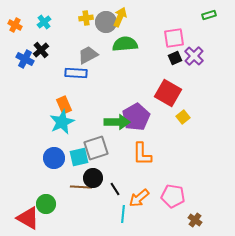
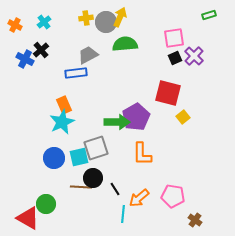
blue rectangle: rotated 10 degrees counterclockwise
red square: rotated 16 degrees counterclockwise
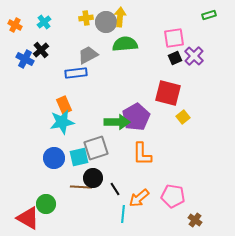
yellow arrow: rotated 18 degrees counterclockwise
cyan star: rotated 15 degrees clockwise
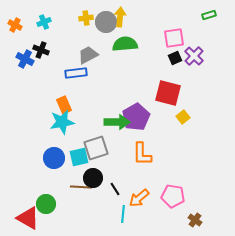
cyan cross: rotated 16 degrees clockwise
black cross: rotated 28 degrees counterclockwise
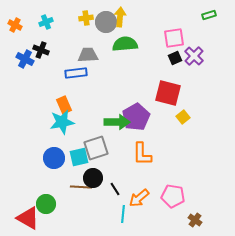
cyan cross: moved 2 px right
gray trapezoid: rotated 25 degrees clockwise
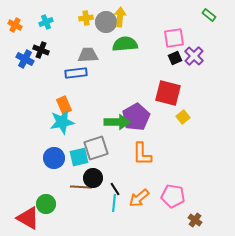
green rectangle: rotated 56 degrees clockwise
cyan line: moved 9 px left, 11 px up
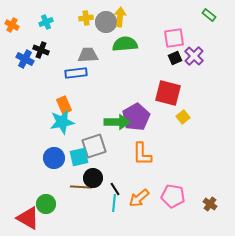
orange cross: moved 3 px left
gray square: moved 2 px left, 2 px up
brown cross: moved 15 px right, 16 px up
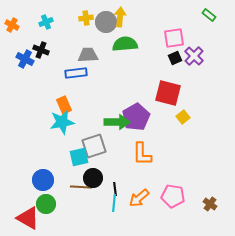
blue circle: moved 11 px left, 22 px down
black line: rotated 24 degrees clockwise
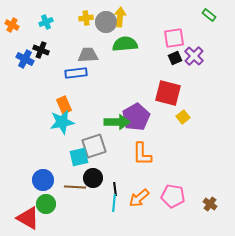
brown line: moved 6 px left
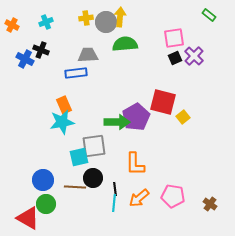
red square: moved 5 px left, 9 px down
gray square: rotated 10 degrees clockwise
orange L-shape: moved 7 px left, 10 px down
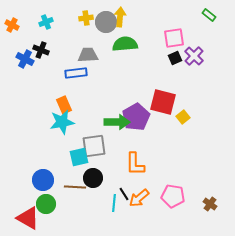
black line: moved 9 px right, 5 px down; rotated 24 degrees counterclockwise
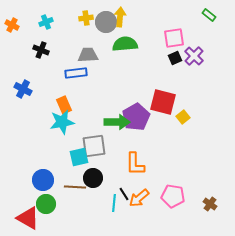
blue cross: moved 2 px left, 30 px down
